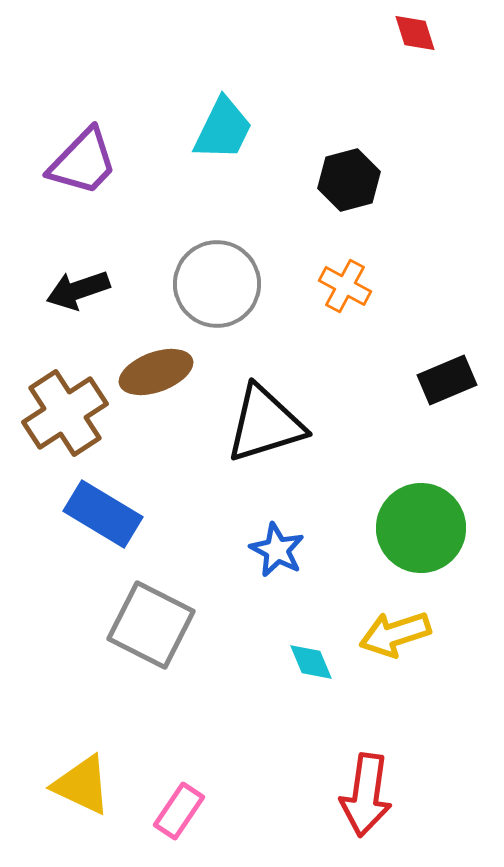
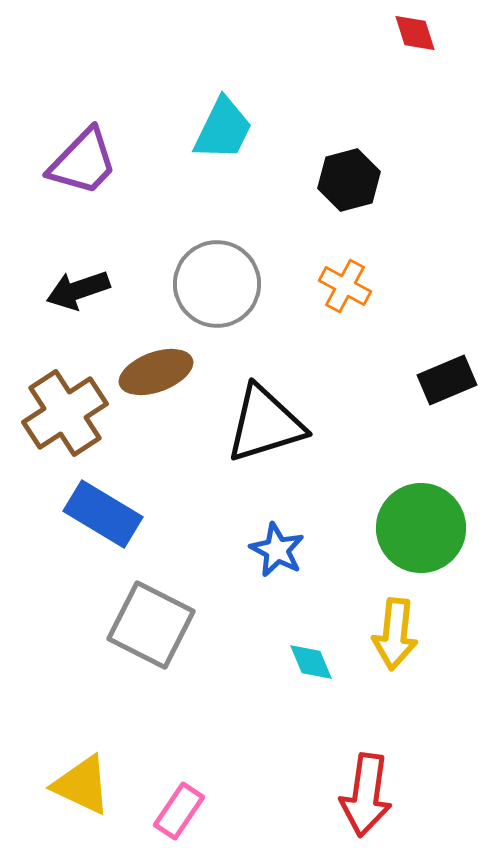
yellow arrow: rotated 66 degrees counterclockwise
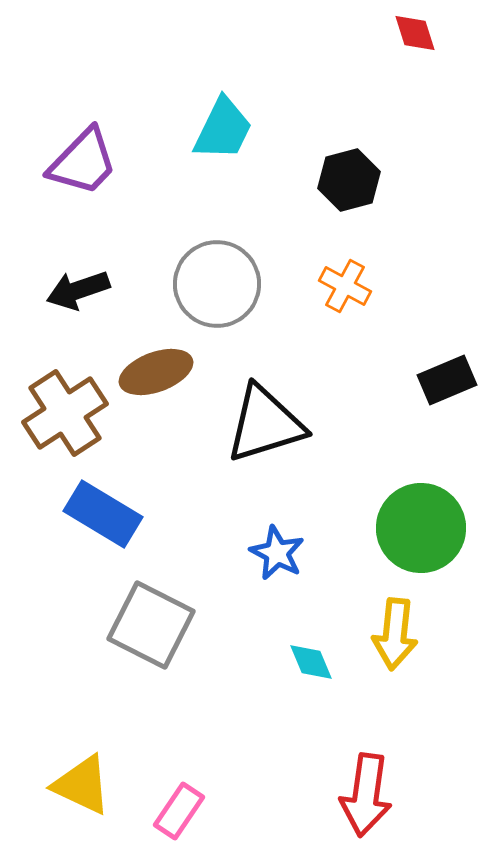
blue star: moved 3 px down
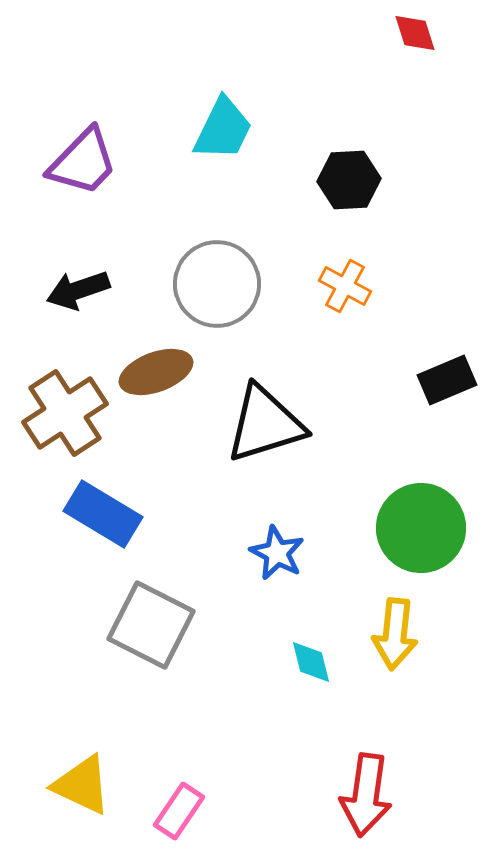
black hexagon: rotated 12 degrees clockwise
cyan diamond: rotated 9 degrees clockwise
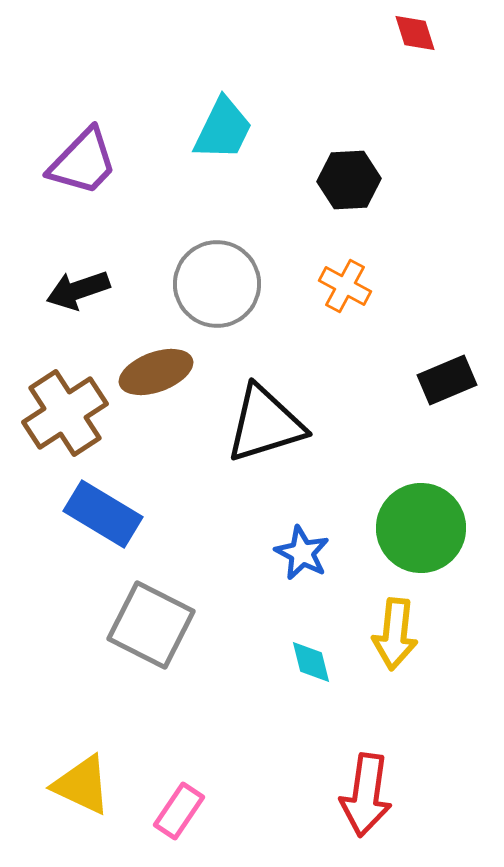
blue star: moved 25 px right
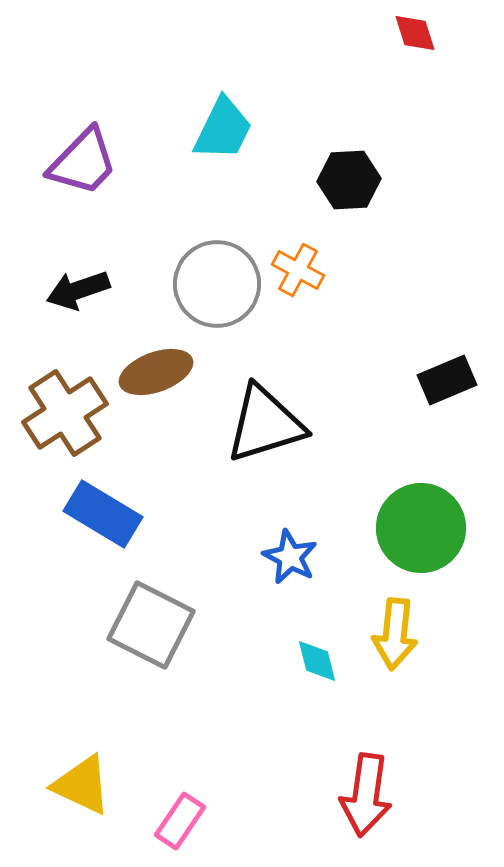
orange cross: moved 47 px left, 16 px up
blue star: moved 12 px left, 4 px down
cyan diamond: moved 6 px right, 1 px up
pink rectangle: moved 1 px right, 10 px down
